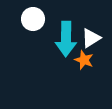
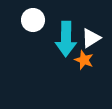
white circle: moved 1 px down
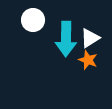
white triangle: moved 1 px left
orange star: moved 4 px right
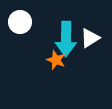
white circle: moved 13 px left, 2 px down
orange star: moved 32 px left
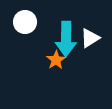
white circle: moved 5 px right
orange star: rotated 18 degrees clockwise
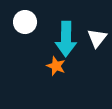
white triangle: moved 7 px right; rotated 20 degrees counterclockwise
orange star: moved 6 px down; rotated 18 degrees counterclockwise
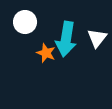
cyan arrow: rotated 8 degrees clockwise
orange star: moved 10 px left, 13 px up
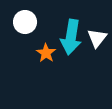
cyan arrow: moved 5 px right, 2 px up
orange star: rotated 12 degrees clockwise
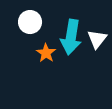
white circle: moved 5 px right
white triangle: moved 1 px down
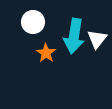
white circle: moved 3 px right
cyan arrow: moved 3 px right, 1 px up
